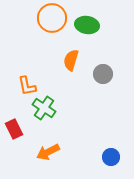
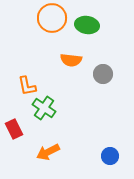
orange semicircle: rotated 100 degrees counterclockwise
blue circle: moved 1 px left, 1 px up
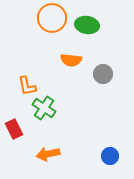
orange arrow: moved 2 px down; rotated 15 degrees clockwise
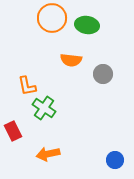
red rectangle: moved 1 px left, 2 px down
blue circle: moved 5 px right, 4 px down
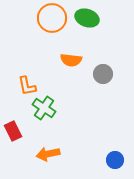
green ellipse: moved 7 px up; rotated 10 degrees clockwise
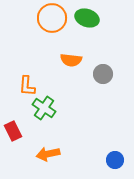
orange L-shape: rotated 15 degrees clockwise
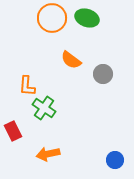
orange semicircle: rotated 30 degrees clockwise
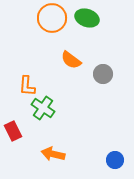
green cross: moved 1 px left
orange arrow: moved 5 px right; rotated 25 degrees clockwise
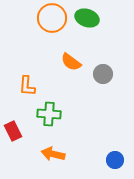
orange semicircle: moved 2 px down
green cross: moved 6 px right, 6 px down; rotated 30 degrees counterclockwise
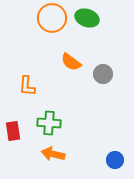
green cross: moved 9 px down
red rectangle: rotated 18 degrees clockwise
